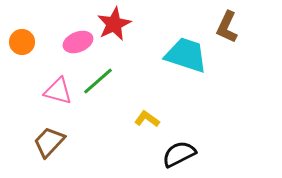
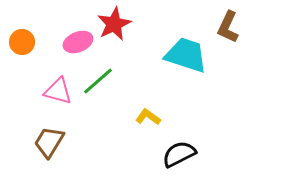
brown L-shape: moved 1 px right
yellow L-shape: moved 1 px right, 2 px up
brown trapezoid: rotated 12 degrees counterclockwise
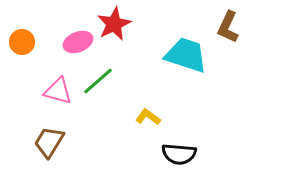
black semicircle: rotated 148 degrees counterclockwise
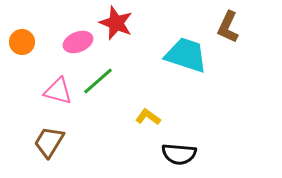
red star: moved 2 px right, 1 px up; rotated 24 degrees counterclockwise
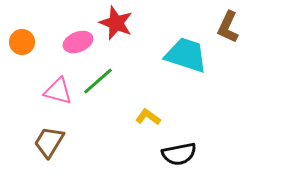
black semicircle: rotated 16 degrees counterclockwise
